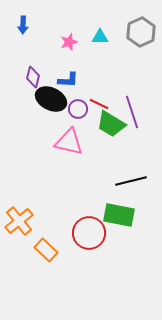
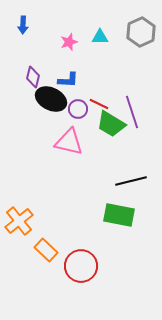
red circle: moved 8 px left, 33 px down
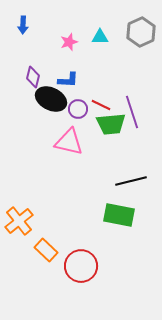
red line: moved 2 px right, 1 px down
green trapezoid: rotated 36 degrees counterclockwise
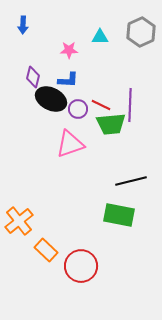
pink star: moved 8 px down; rotated 18 degrees clockwise
purple line: moved 2 px left, 7 px up; rotated 20 degrees clockwise
pink triangle: moved 1 px right, 2 px down; rotated 32 degrees counterclockwise
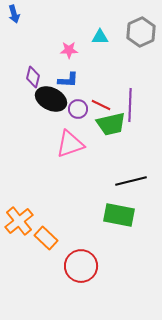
blue arrow: moved 9 px left, 11 px up; rotated 18 degrees counterclockwise
green trapezoid: rotated 8 degrees counterclockwise
orange rectangle: moved 12 px up
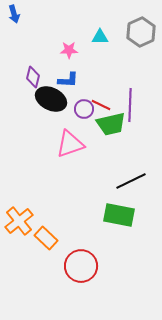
purple circle: moved 6 px right
black line: rotated 12 degrees counterclockwise
